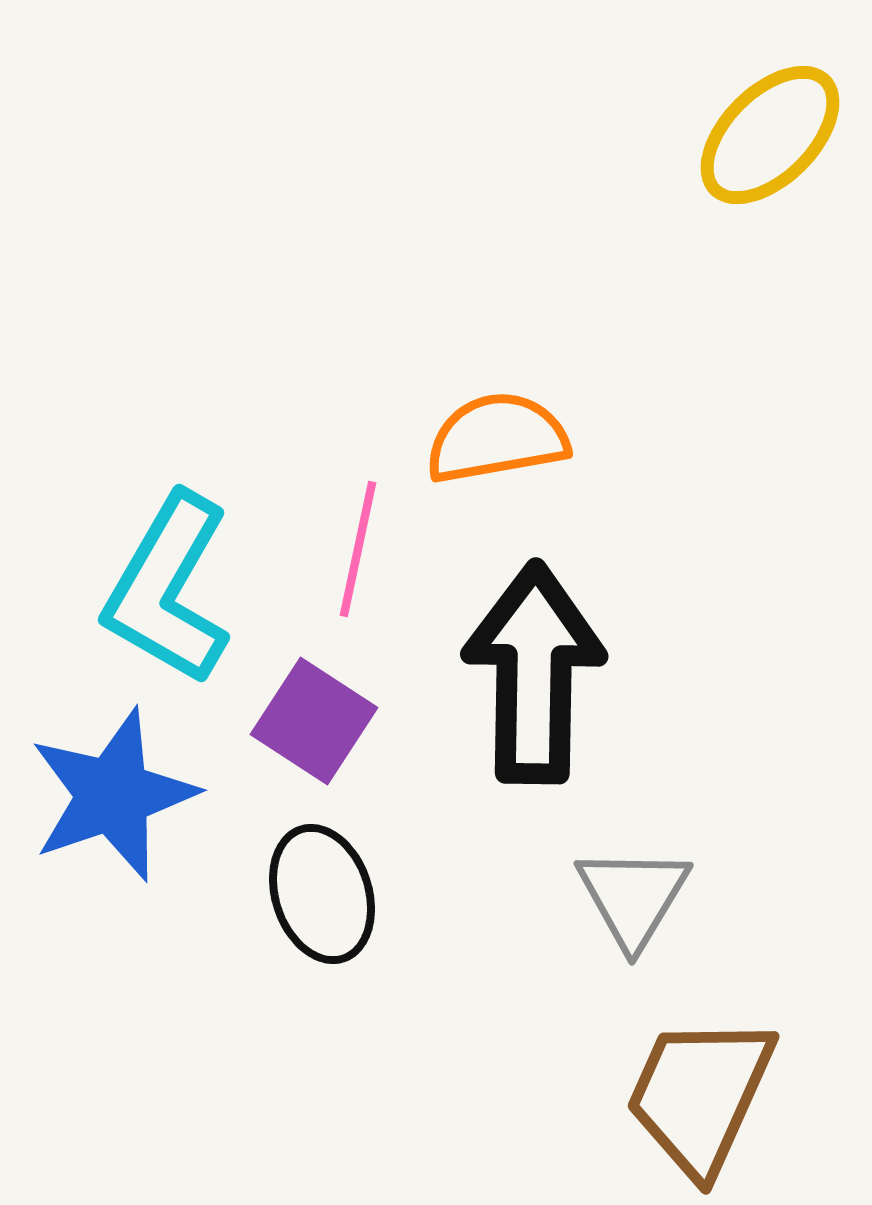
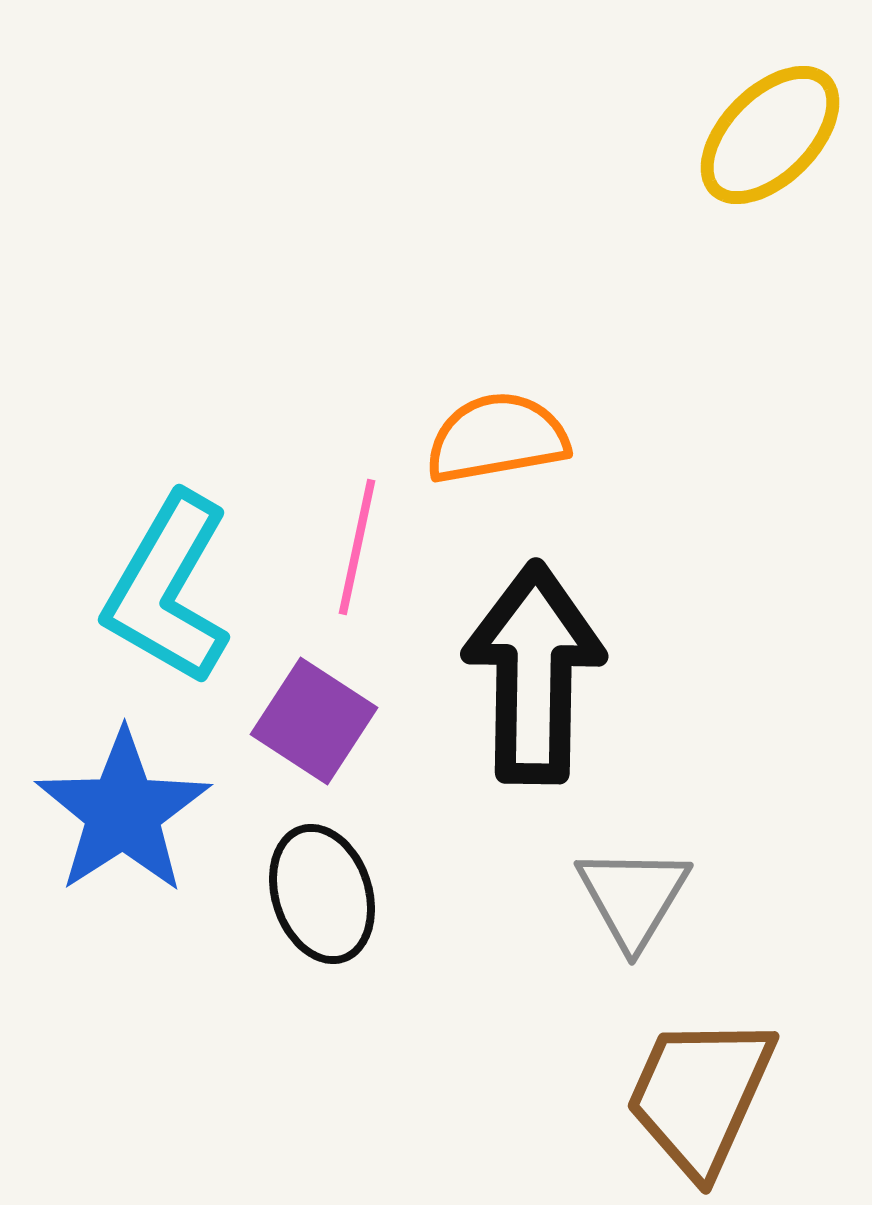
pink line: moved 1 px left, 2 px up
blue star: moved 10 px right, 17 px down; rotated 14 degrees counterclockwise
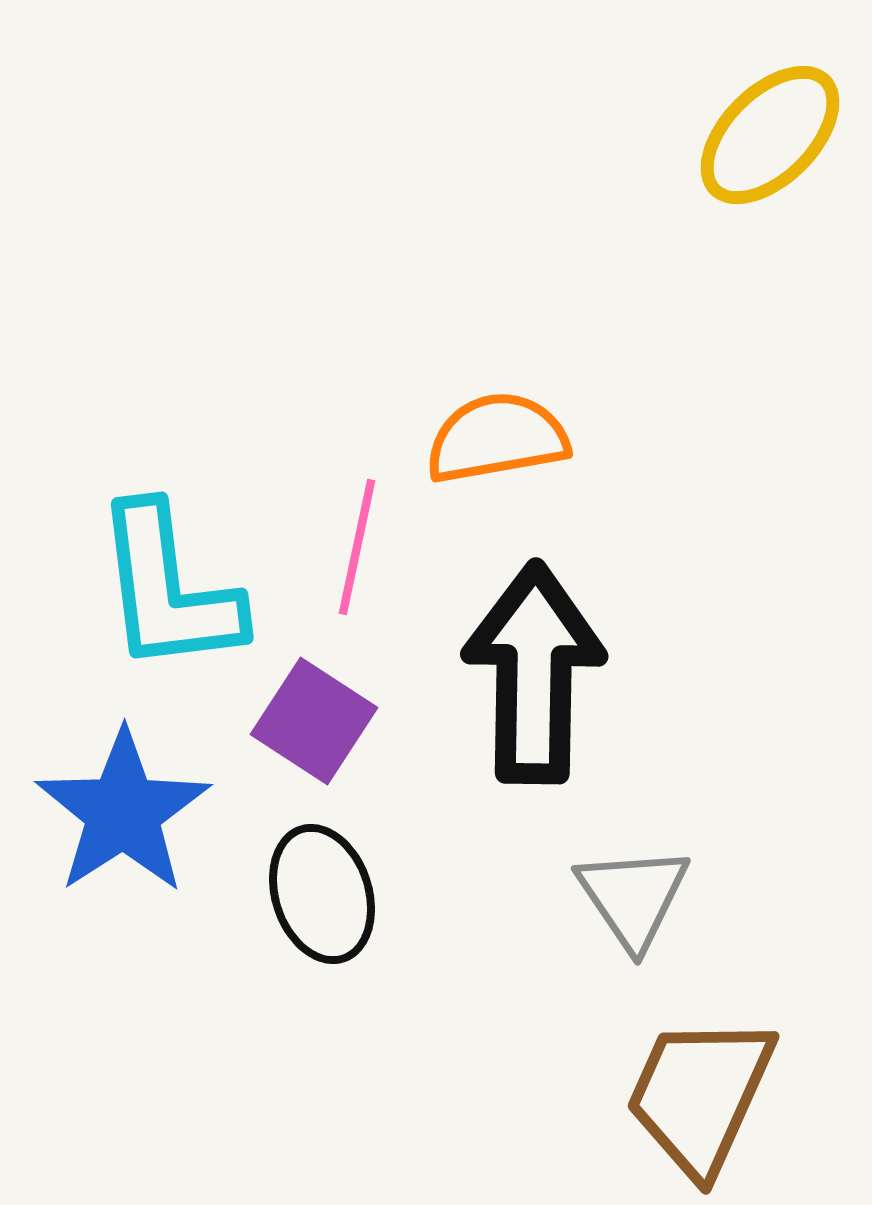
cyan L-shape: rotated 37 degrees counterclockwise
gray triangle: rotated 5 degrees counterclockwise
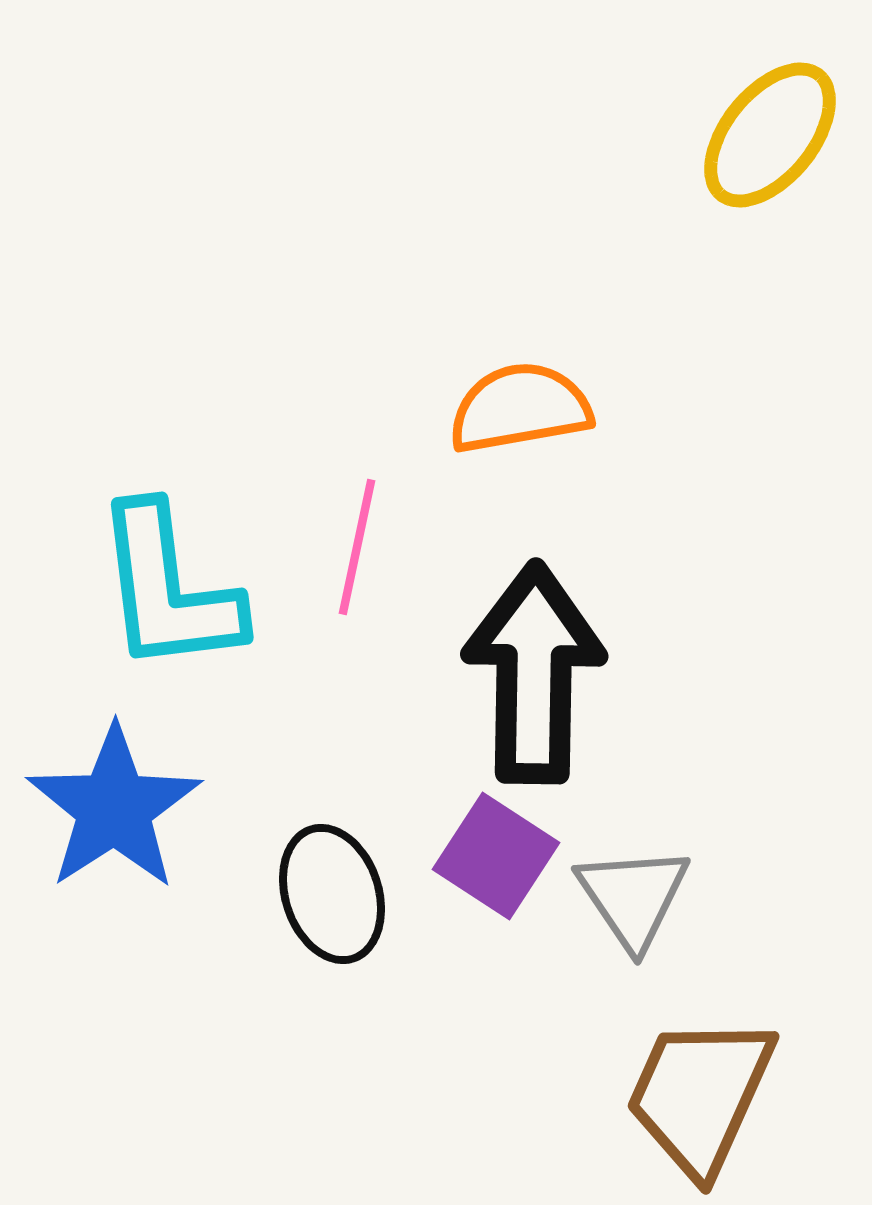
yellow ellipse: rotated 6 degrees counterclockwise
orange semicircle: moved 23 px right, 30 px up
purple square: moved 182 px right, 135 px down
blue star: moved 9 px left, 4 px up
black ellipse: moved 10 px right
